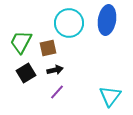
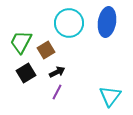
blue ellipse: moved 2 px down
brown square: moved 2 px left, 2 px down; rotated 18 degrees counterclockwise
black arrow: moved 2 px right, 2 px down; rotated 14 degrees counterclockwise
purple line: rotated 14 degrees counterclockwise
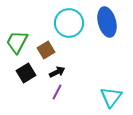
blue ellipse: rotated 24 degrees counterclockwise
green trapezoid: moved 4 px left
cyan triangle: moved 1 px right, 1 px down
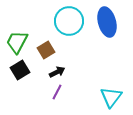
cyan circle: moved 2 px up
black square: moved 6 px left, 3 px up
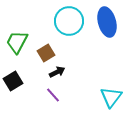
brown square: moved 3 px down
black square: moved 7 px left, 11 px down
purple line: moved 4 px left, 3 px down; rotated 70 degrees counterclockwise
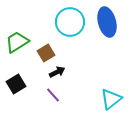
cyan circle: moved 1 px right, 1 px down
green trapezoid: rotated 30 degrees clockwise
black square: moved 3 px right, 3 px down
cyan triangle: moved 2 px down; rotated 15 degrees clockwise
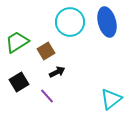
brown square: moved 2 px up
black square: moved 3 px right, 2 px up
purple line: moved 6 px left, 1 px down
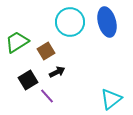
black square: moved 9 px right, 2 px up
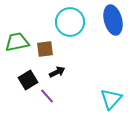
blue ellipse: moved 6 px right, 2 px up
green trapezoid: rotated 20 degrees clockwise
brown square: moved 1 px left, 2 px up; rotated 24 degrees clockwise
cyan triangle: rotated 10 degrees counterclockwise
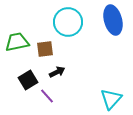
cyan circle: moved 2 px left
